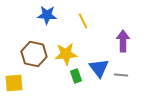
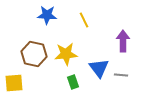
yellow line: moved 1 px right, 1 px up
green rectangle: moved 3 px left, 6 px down
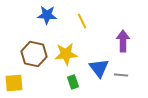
yellow line: moved 2 px left, 1 px down
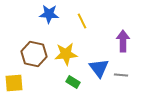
blue star: moved 2 px right, 1 px up
green rectangle: rotated 40 degrees counterclockwise
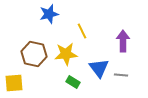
blue star: rotated 18 degrees counterclockwise
yellow line: moved 10 px down
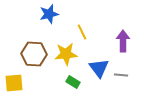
yellow line: moved 1 px down
brown hexagon: rotated 10 degrees counterclockwise
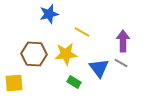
yellow line: rotated 35 degrees counterclockwise
gray line: moved 12 px up; rotated 24 degrees clockwise
green rectangle: moved 1 px right
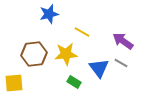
purple arrow: rotated 55 degrees counterclockwise
brown hexagon: rotated 10 degrees counterclockwise
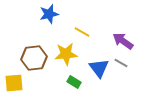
brown hexagon: moved 4 px down
